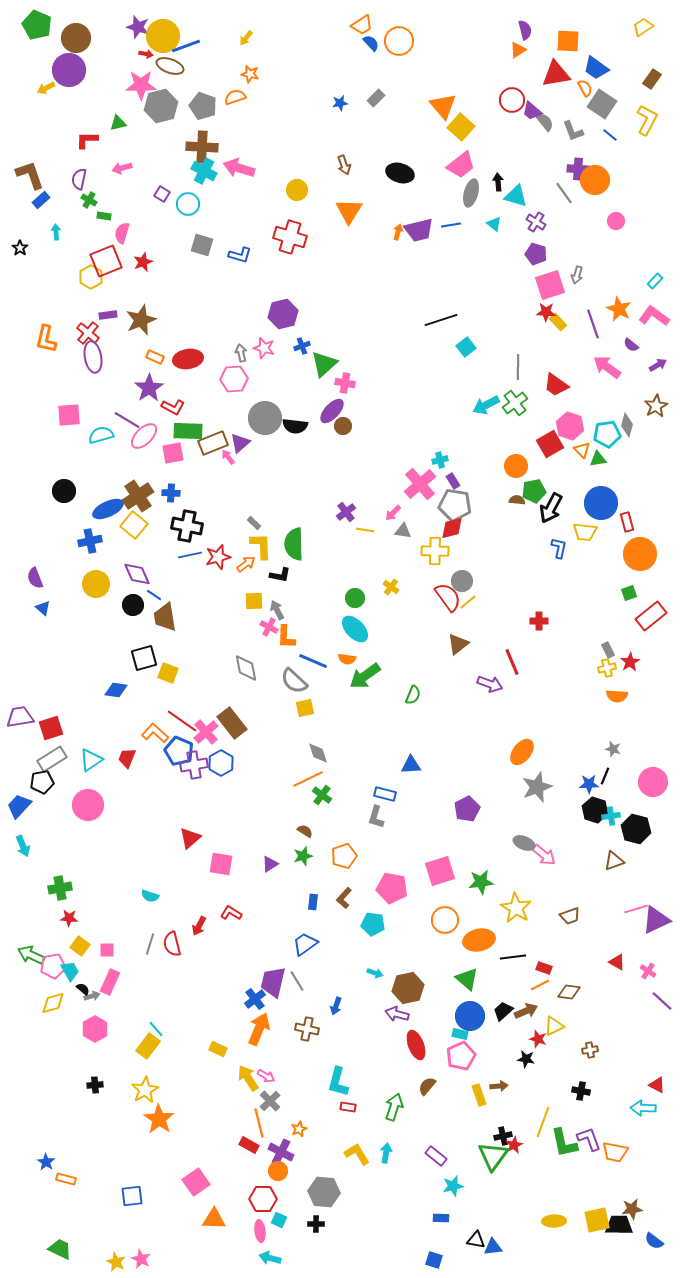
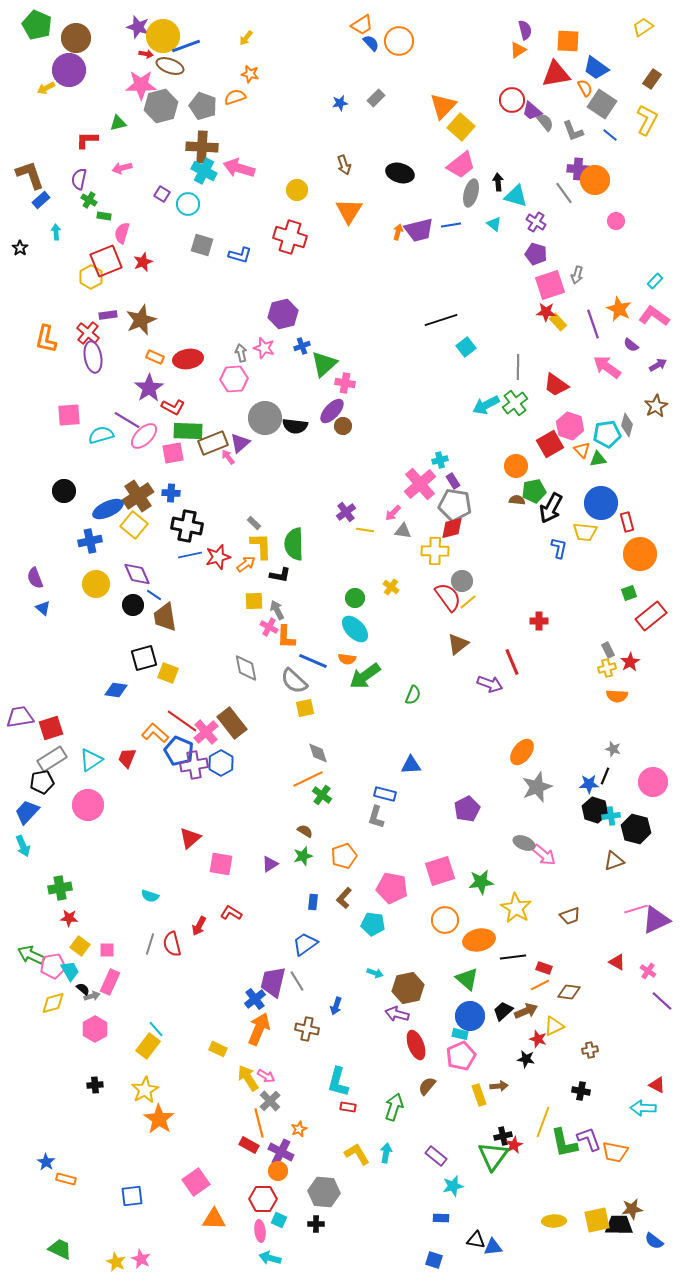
orange triangle at (443, 106): rotated 24 degrees clockwise
blue trapezoid at (19, 806): moved 8 px right, 6 px down
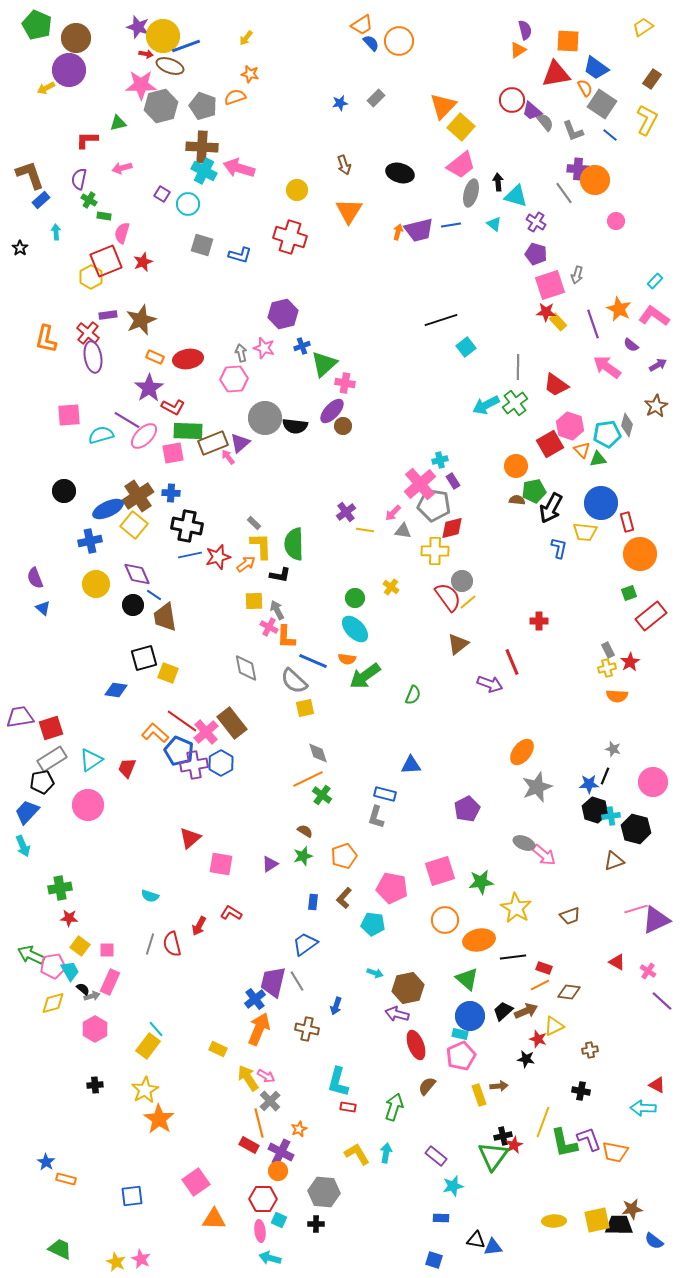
gray pentagon at (455, 505): moved 21 px left
red trapezoid at (127, 758): moved 10 px down
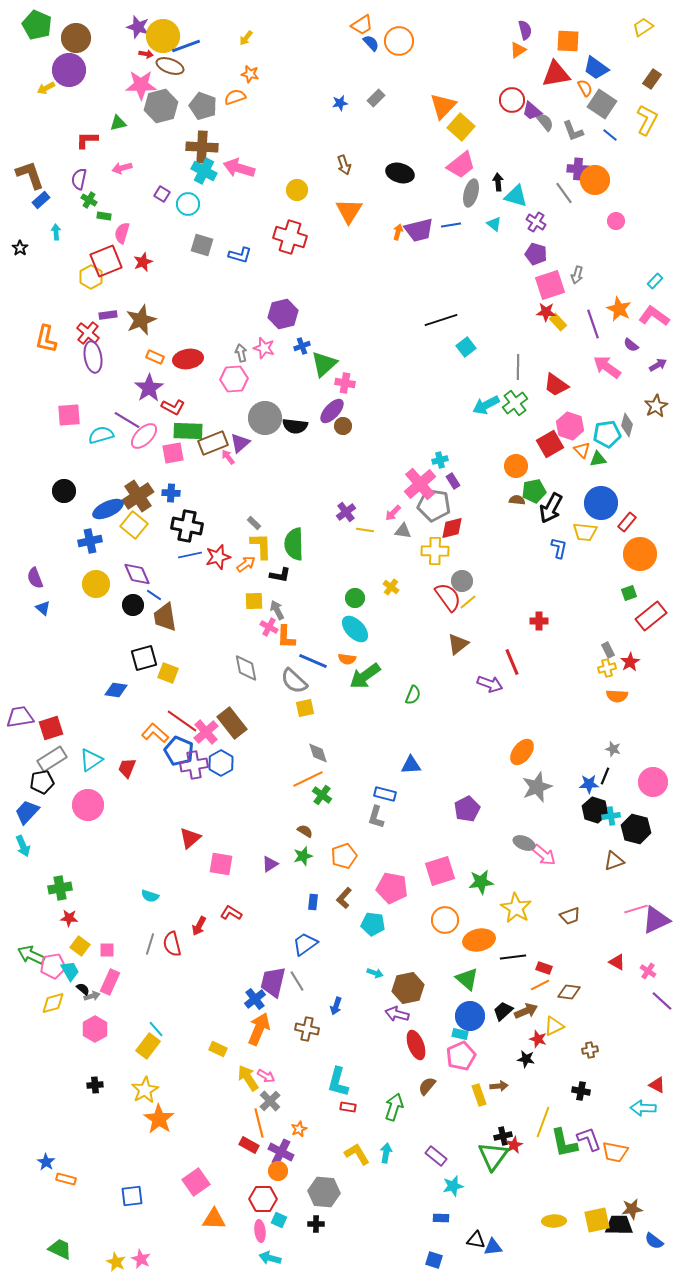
red rectangle at (627, 522): rotated 54 degrees clockwise
